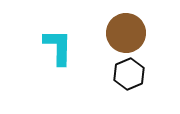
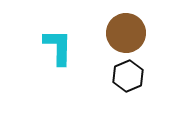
black hexagon: moved 1 px left, 2 px down
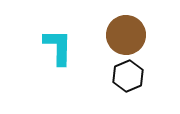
brown circle: moved 2 px down
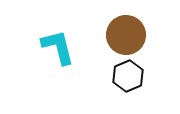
cyan L-shape: rotated 15 degrees counterclockwise
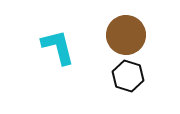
black hexagon: rotated 20 degrees counterclockwise
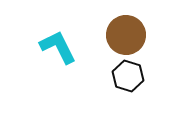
cyan L-shape: rotated 12 degrees counterclockwise
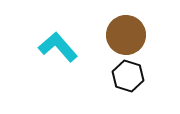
cyan L-shape: rotated 15 degrees counterclockwise
